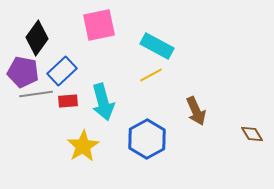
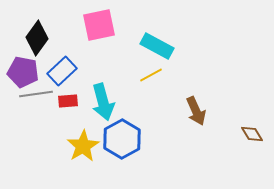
blue hexagon: moved 25 px left
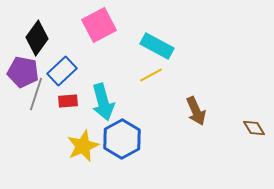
pink square: rotated 16 degrees counterclockwise
gray line: rotated 64 degrees counterclockwise
brown diamond: moved 2 px right, 6 px up
yellow star: rotated 8 degrees clockwise
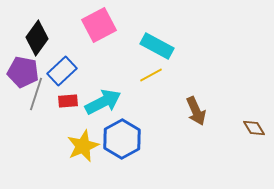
cyan arrow: rotated 102 degrees counterclockwise
